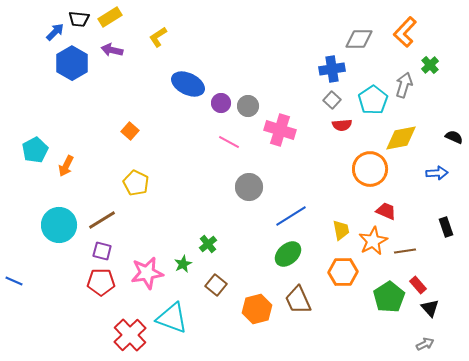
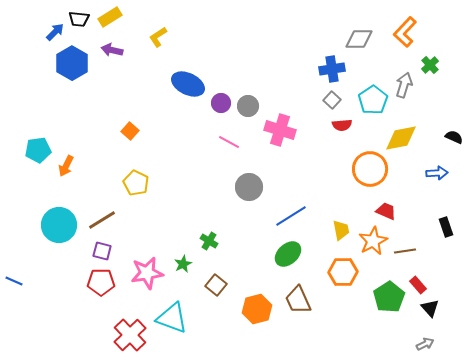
cyan pentagon at (35, 150): moved 3 px right; rotated 20 degrees clockwise
green cross at (208, 244): moved 1 px right, 3 px up; rotated 18 degrees counterclockwise
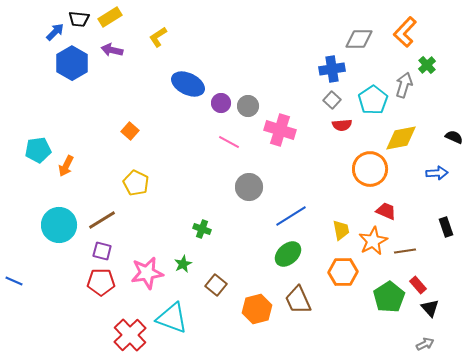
green cross at (430, 65): moved 3 px left
green cross at (209, 241): moved 7 px left, 12 px up; rotated 12 degrees counterclockwise
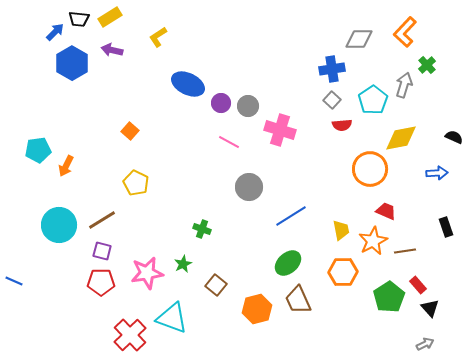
green ellipse at (288, 254): moved 9 px down
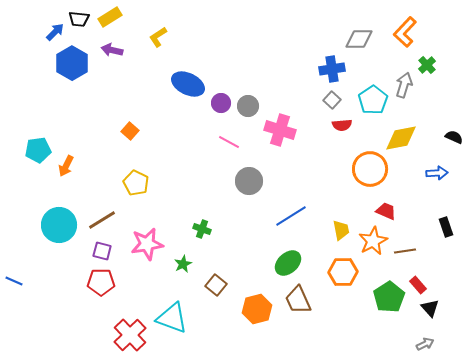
gray circle at (249, 187): moved 6 px up
pink star at (147, 273): moved 29 px up
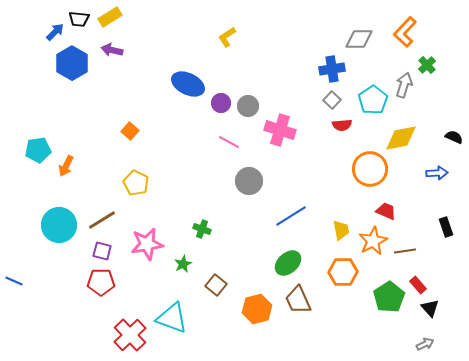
yellow L-shape at (158, 37): moved 69 px right
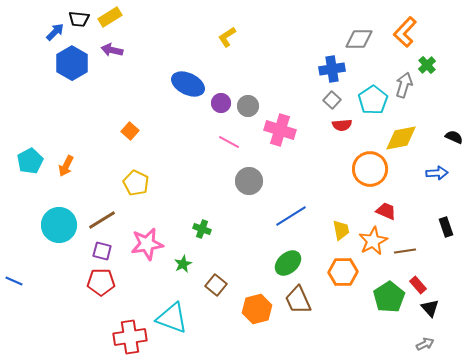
cyan pentagon at (38, 150): moved 8 px left, 11 px down; rotated 20 degrees counterclockwise
red cross at (130, 335): moved 2 px down; rotated 36 degrees clockwise
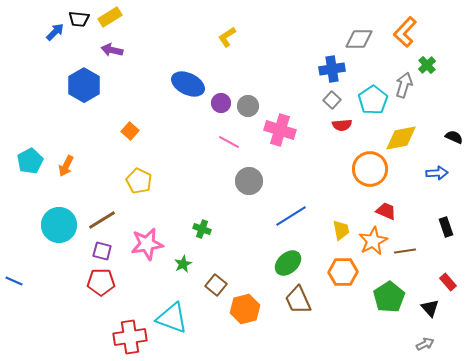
blue hexagon at (72, 63): moved 12 px right, 22 px down
yellow pentagon at (136, 183): moved 3 px right, 2 px up
red rectangle at (418, 285): moved 30 px right, 3 px up
orange hexagon at (257, 309): moved 12 px left
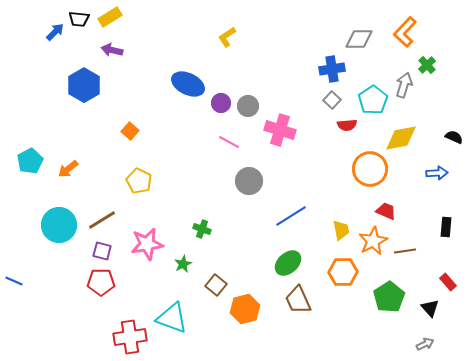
red semicircle at (342, 125): moved 5 px right
orange arrow at (66, 166): moved 2 px right, 3 px down; rotated 25 degrees clockwise
black rectangle at (446, 227): rotated 24 degrees clockwise
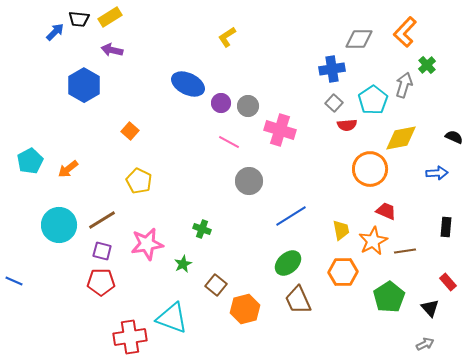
gray square at (332, 100): moved 2 px right, 3 px down
